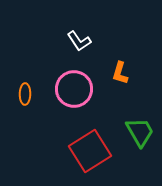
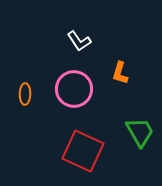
red square: moved 7 px left; rotated 33 degrees counterclockwise
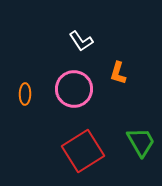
white L-shape: moved 2 px right
orange L-shape: moved 2 px left
green trapezoid: moved 1 px right, 10 px down
red square: rotated 33 degrees clockwise
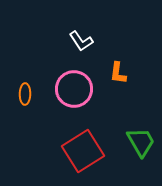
orange L-shape: rotated 10 degrees counterclockwise
